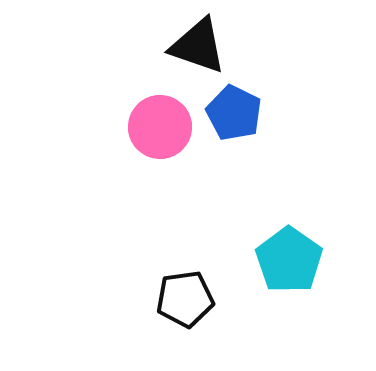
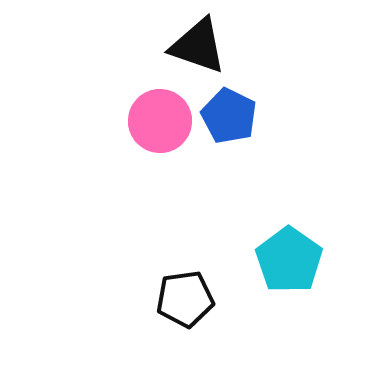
blue pentagon: moved 5 px left, 3 px down
pink circle: moved 6 px up
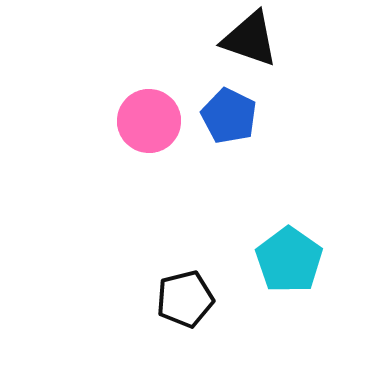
black triangle: moved 52 px right, 7 px up
pink circle: moved 11 px left
black pentagon: rotated 6 degrees counterclockwise
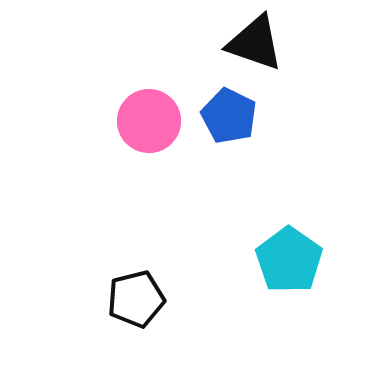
black triangle: moved 5 px right, 4 px down
black pentagon: moved 49 px left
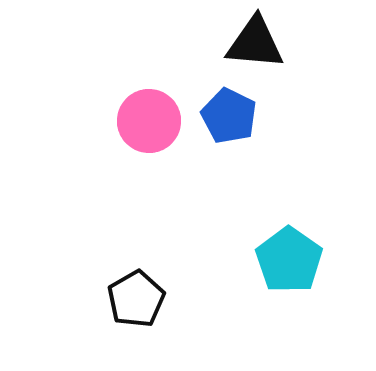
black triangle: rotated 14 degrees counterclockwise
black pentagon: rotated 16 degrees counterclockwise
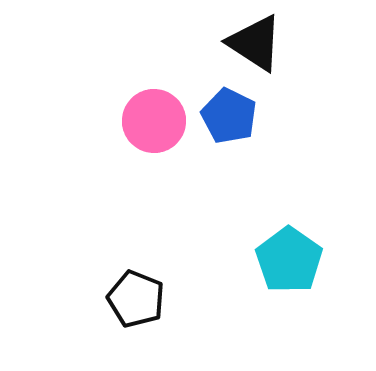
black triangle: rotated 28 degrees clockwise
pink circle: moved 5 px right
black pentagon: rotated 20 degrees counterclockwise
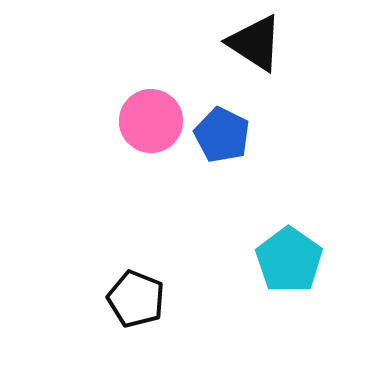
blue pentagon: moved 7 px left, 19 px down
pink circle: moved 3 px left
